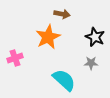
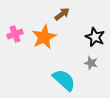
brown arrow: rotated 49 degrees counterclockwise
orange star: moved 4 px left
pink cross: moved 24 px up
gray star: rotated 16 degrees clockwise
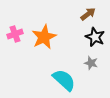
brown arrow: moved 26 px right
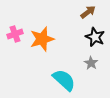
brown arrow: moved 2 px up
orange star: moved 2 px left, 2 px down; rotated 10 degrees clockwise
gray star: rotated 16 degrees clockwise
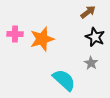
pink cross: rotated 21 degrees clockwise
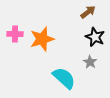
gray star: moved 1 px left, 1 px up
cyan semicircle: moved 2 px up
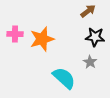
brown arrow: moved 1 px up
black star: rotated 18 degrees counterclockwise
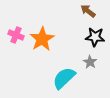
brown arrow: rotated 105 degrees counterclockwise
pink cross: moved 1 px right, 1 px down; rotated 21 degrees clockwise
orange star: rotated 15 degrees counterclockwise
cyan semicircle: rotated 85 degrees counterclockwise
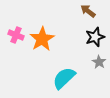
black star: rotated 24 degrees counterclockwise
gray star: moved 9 px right
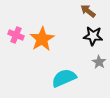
black star: moved 2 px left, 1 px up; rotated 24 degrees clockwise
cyan semicircle: rotated 20 degrees clockwise
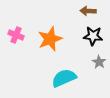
brown arrow: rotated 35 degrees counterclockwise
orange star: moved 8 px right; rotated 10 degrees clockwise
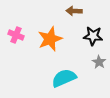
brown arrow: moved 14 px left
